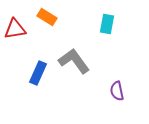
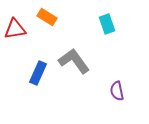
cyan rectangle: rotated 30 degrees counterclockwise
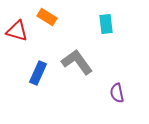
cyan rectangle: moved 1 px left; rotated 12 degrees clockwise
red triangle: moved 2 px right, 2 px down; rotated 25 degrees clockwise
gray L-shape: moved 3 px right, 1 px down
purple semicircle: moved 2 px down
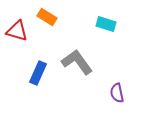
cyan rectangle: rotated 66 degrees counterclockwise
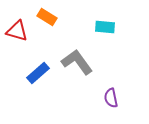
cyan rectangle: moved 1 px left, 3 px down; rotated 12 degrees counterclockwise
blue rectangle: rotated 25 degrees clockwise
purple semicircle: moved 6 px left, 5 px down
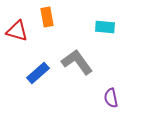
orange rectangle: rotated 48 degrees clockwise
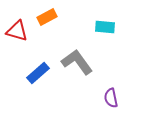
orange rectangle: rotated 72 degrees clockwise
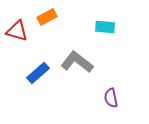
gray L-shape: rotated 16 degrees counterclockwise
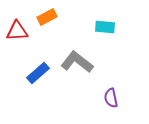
red triangle: rotated 20 degrees counterclockwise
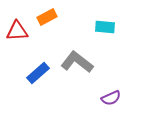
purple semicircle: rotated 102 degrees counterclockwise
